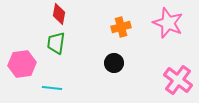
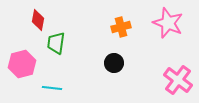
red diamond: moved 21 px left, 6 px down
pink hexagon: rotated 8 degrees counterclockwise
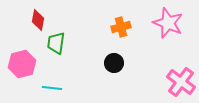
pink cross: moved 3 px right, 2 px down
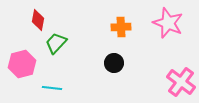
orange cross: rotated 12 degrees clockwise
green trapezoid: rotated 35 degrees clockwise
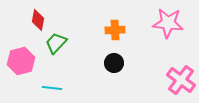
pink star: rotated 16 degrees counterclockwise
orange cross: moved 6 px left, 3 px down
pink hexagon: moved 1 px left, 3 px up
pink cross: moved 2 px up
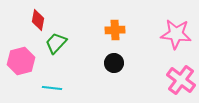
pink star: moved 8 px right, 11 px down
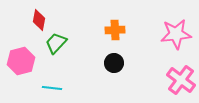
red diamond: moved 1 px right
pink star: rotated 12 degrees counterclockwise
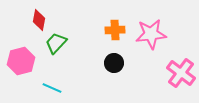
pink star: moved 25 px left
pink cross: moved 7 px up
cyan line: rotated 18 degrees clockwise
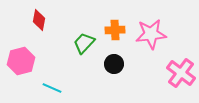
green trapezoid: moved 28 px right
black circle: moved 1 px down
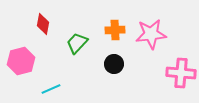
red diamond: moved 4 px right, 4 px down
green trapezoid: moved 7 px left
pink cross: rotated 32 degrees counterclockwise
cyan line: moved 1 px left, 1 px down; rotated 48 degrees counterclockwise
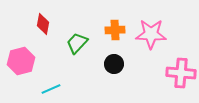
pink star: rotated 8 degrees clockwise
